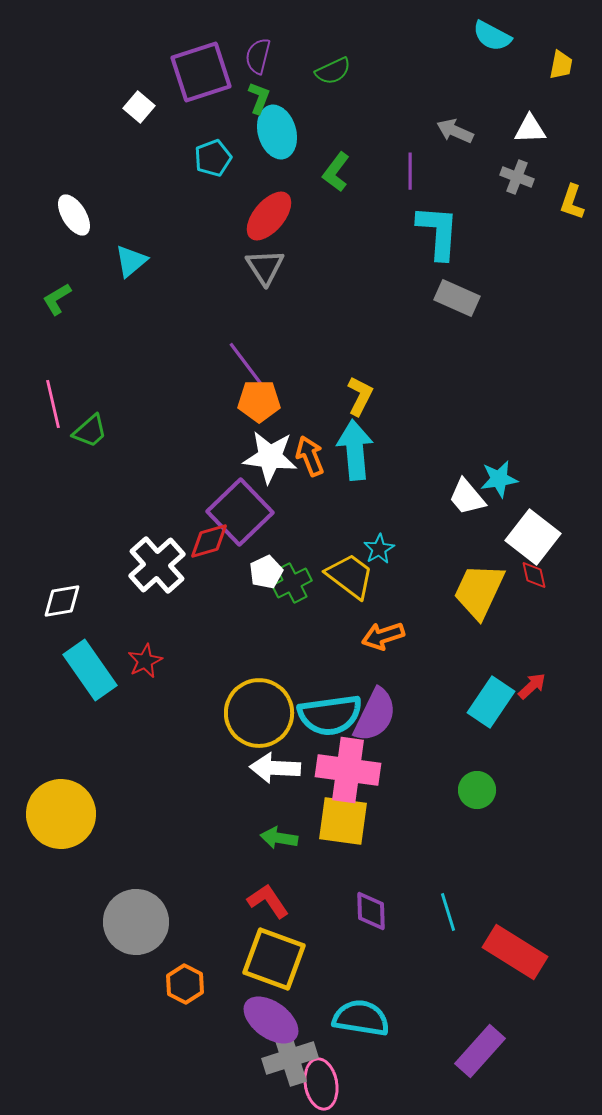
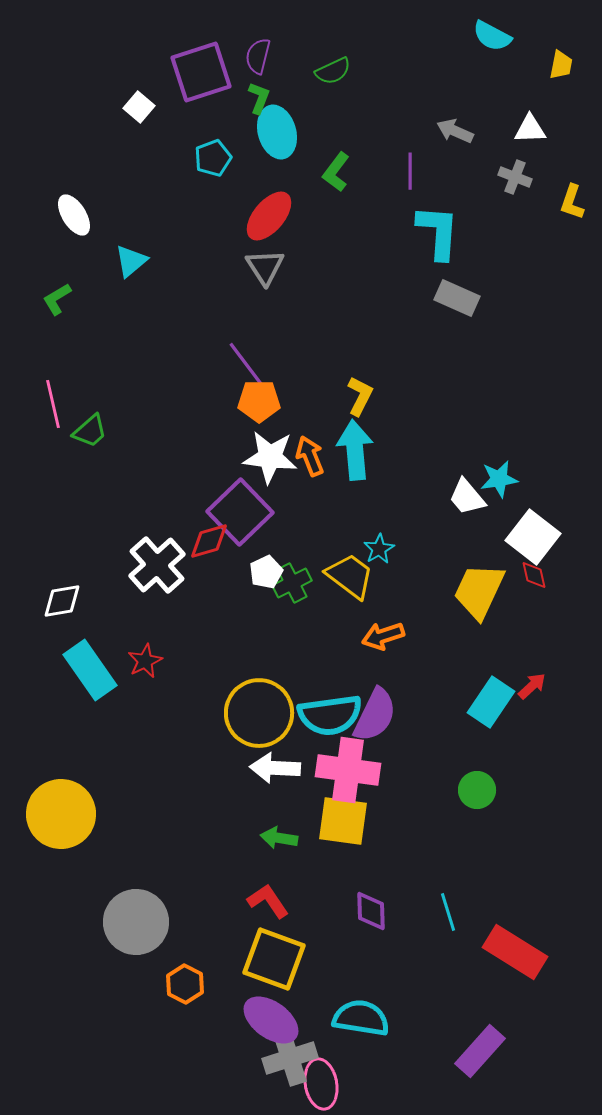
gray cross at (517, 177): moved 2 px left
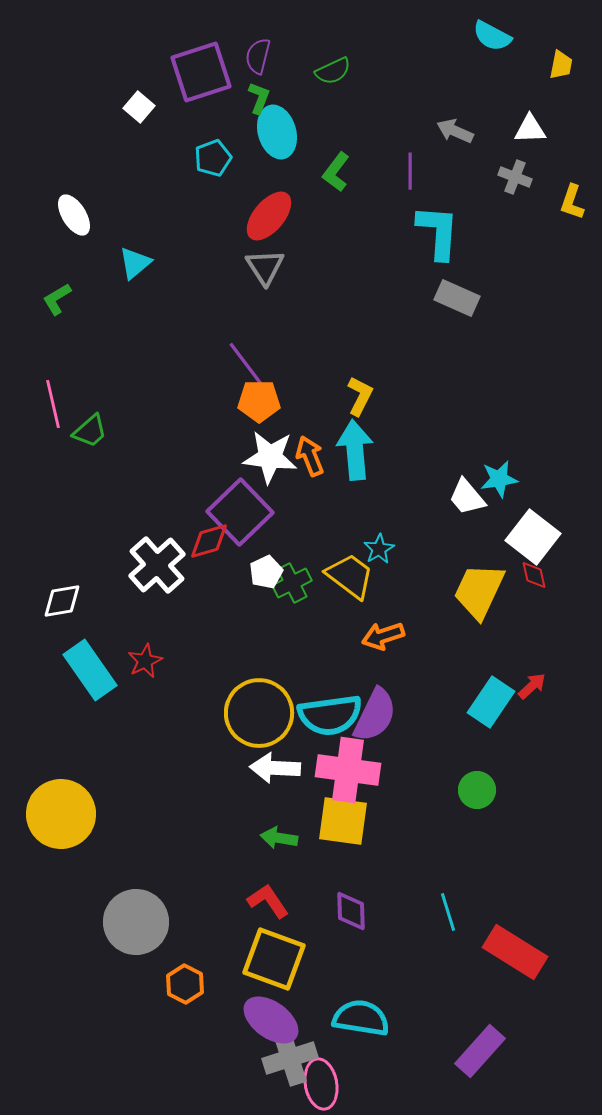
cyan triangle at (131, 261): moved 4 px right, 2 px down
purple diamond at (371, 911): moved 20 px left
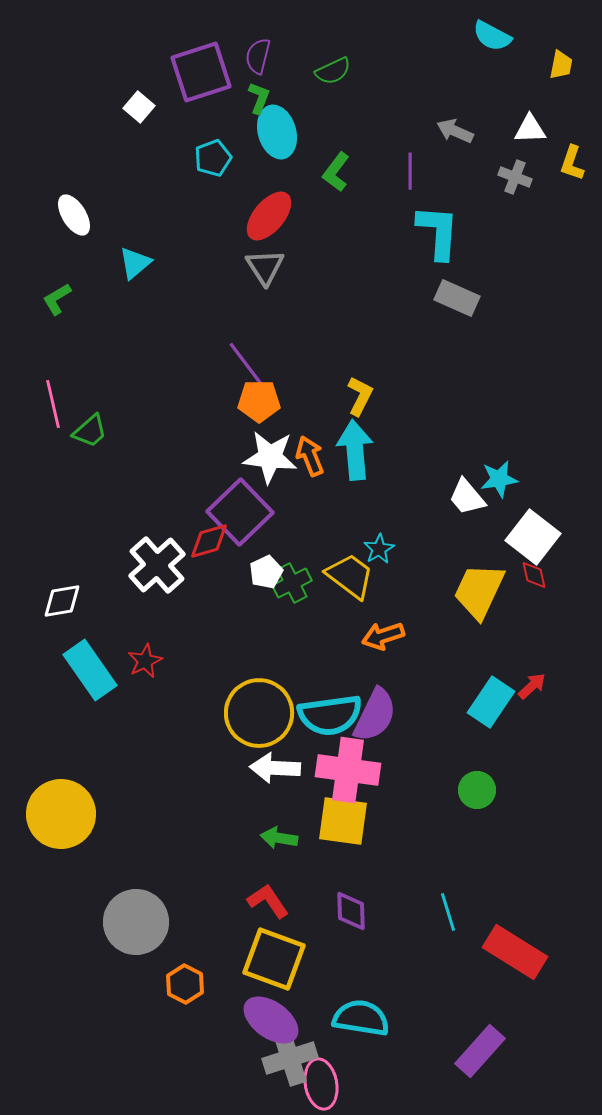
yellow L-shape at (572, 202): moved 39 px up
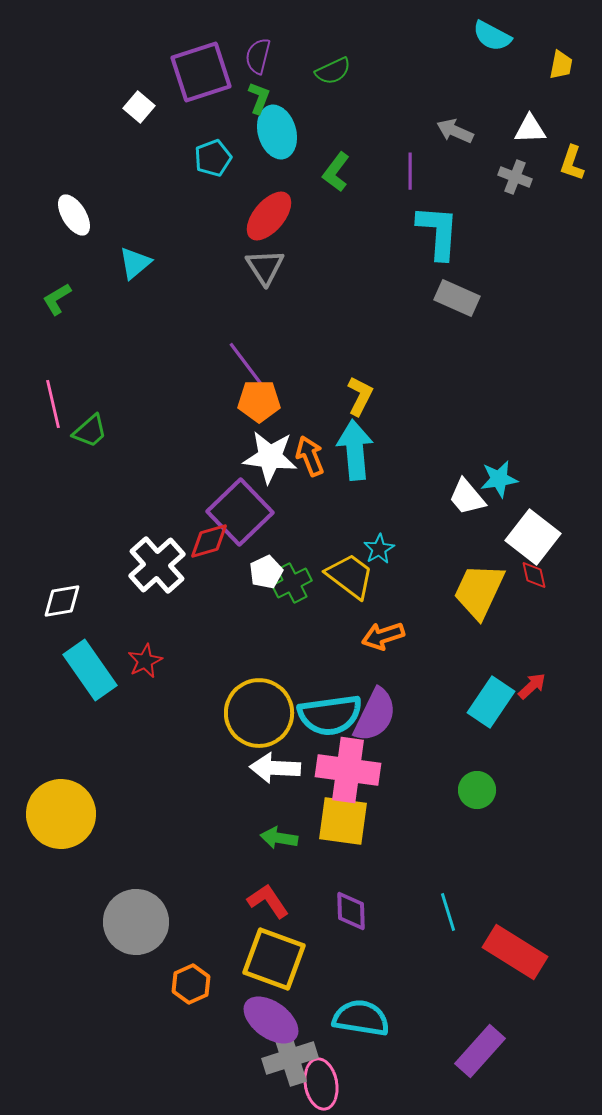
orange hexagon at (185, 984): moved 6 px right; rotated 9 degrees clockwise
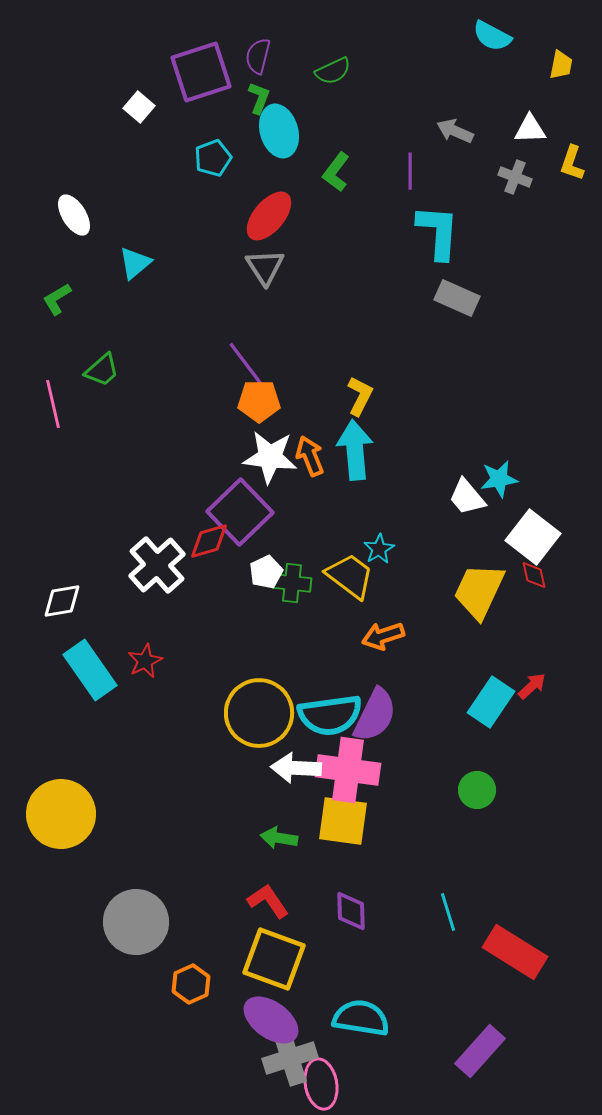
cyan ellipse at (277, 132): moved 2 px right, 1 px up
green trapezoid at (90, 431): moved 12 px right, 61 px up
green cross at (292, 583): rotated 33 degrees clockwise
white arrow at (275, 768): moved 21 px right
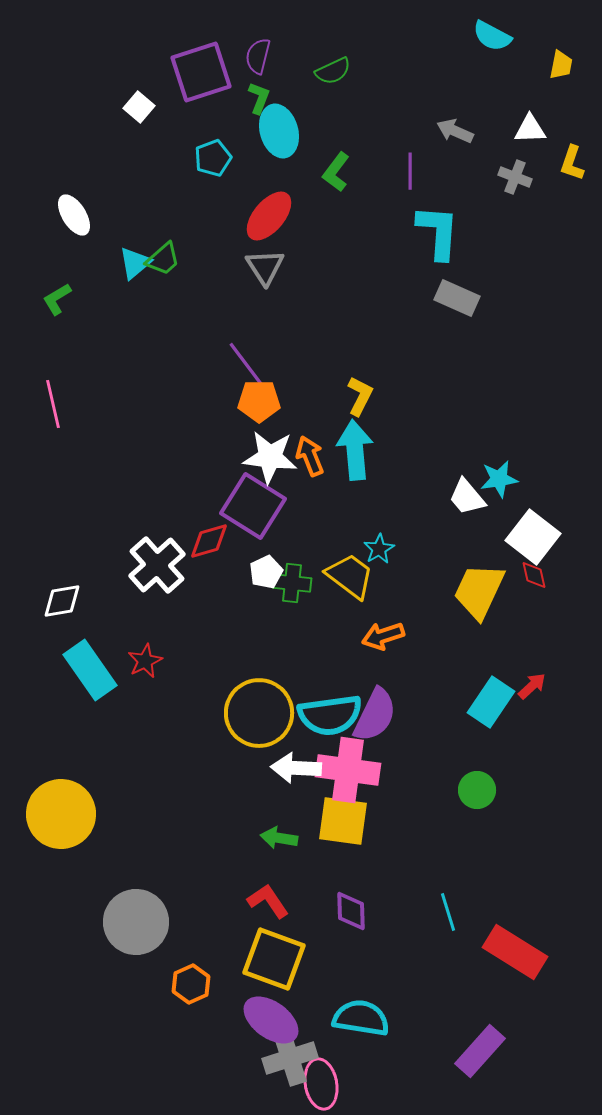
green trapezoid at (102, 370): moved 61 px right, 111 px up
purple square at (240, 512): moved 13 px right, 6 px up; rotated 14 degrees counterclockwise
